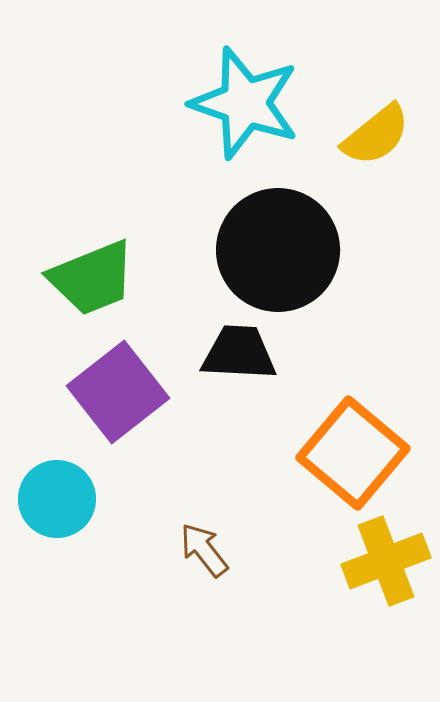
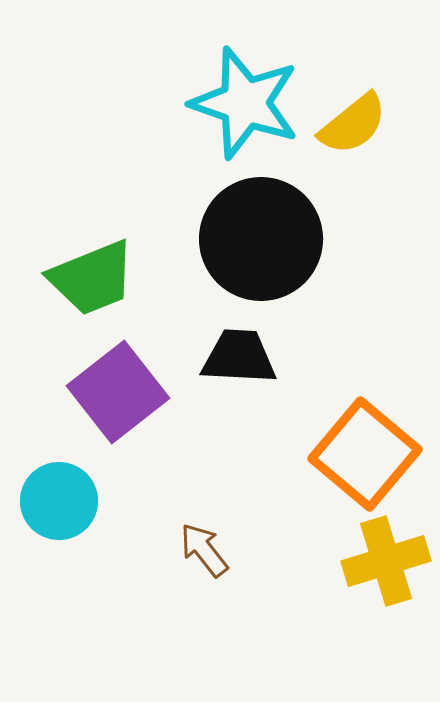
yellow semicircle: moved 23 px left, 11 px up
black circle: moved 17 px left, 11 px up
black trapezoid: moved 4 px down
orange square: moved 12 px right, 1 px down
cyan circle: moved 2 px right, 2 px down
yellow cross: rotated 4 degrees clockwise
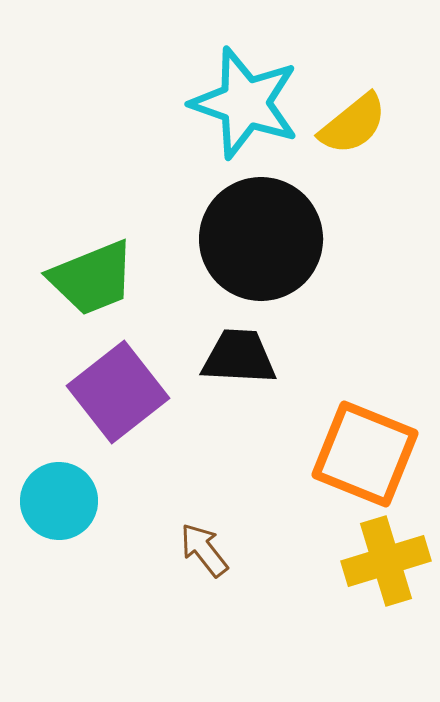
orange square: rotated 18 degrees counterclockwise
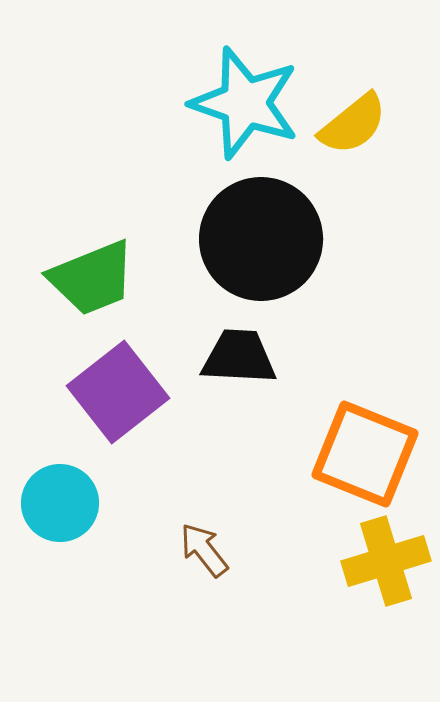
cyan circle: moved 1 px right, 2 px down
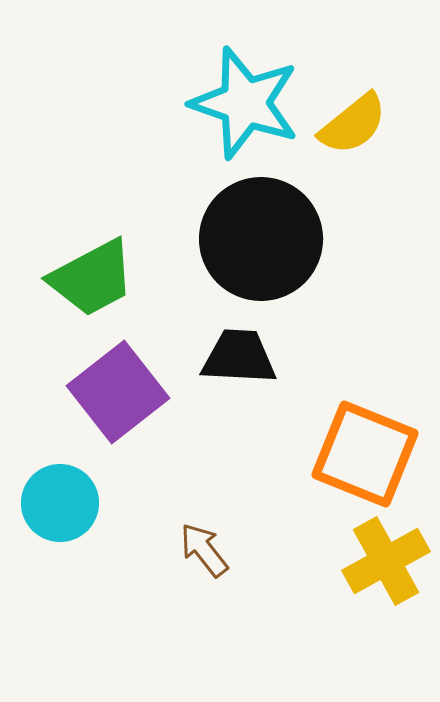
green trapezoid: rotated 6 degrees counterclockwise
yellow cross: rotated 12 degrees counterclockwise
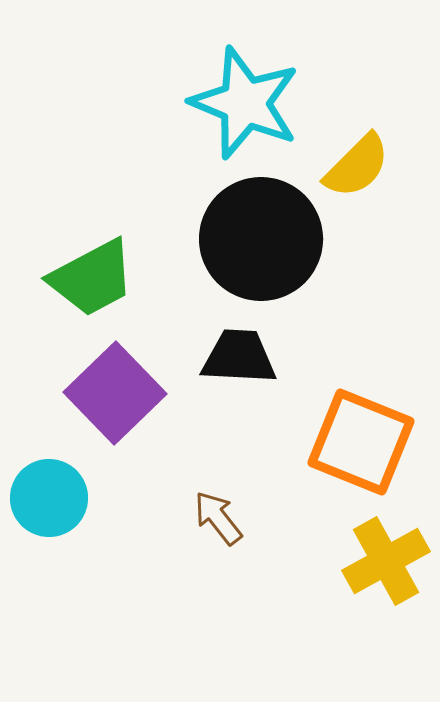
cyan star: rotated 3 degrees clockwise
yellow semicircle: moved 4 px right, 42 px down; rotated 6 degrees counterclockwise
purple square: moved 3 px left, 1 px down; rotated 6 degrees counterclockwise
orange square: moved 4 px left, 12 px up
cyan circle: moved 11 px left, 5 px up
brown arrow: moved 14 px right, 32 px up
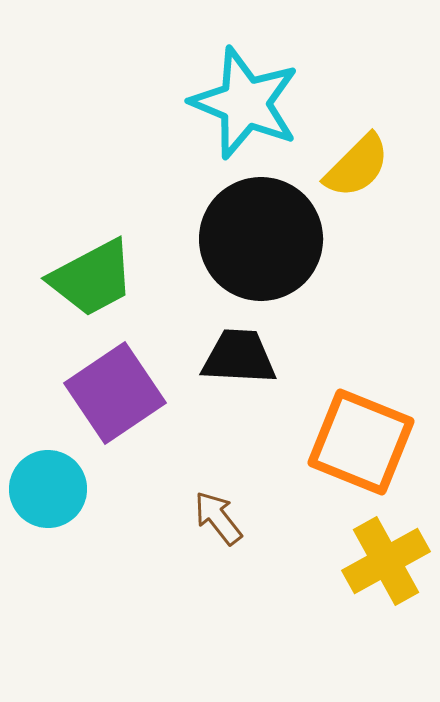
purple square: rotated 10 degrees clockwise
cyan circle: moved 1 px left, 9 px up
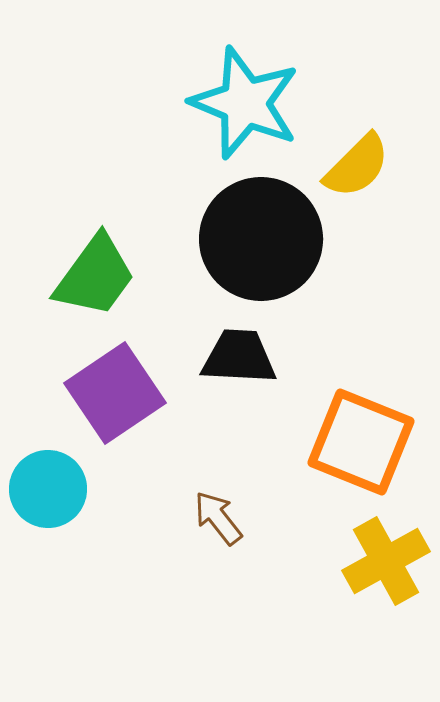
green trapezoid: moved 3 px right, 2 px up; rotated 26 degrees counterclockwise
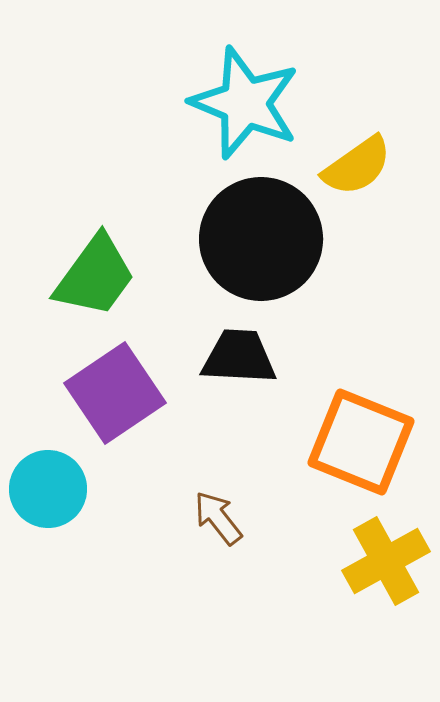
yellow semicircle: rotated 10 degrees clockwise
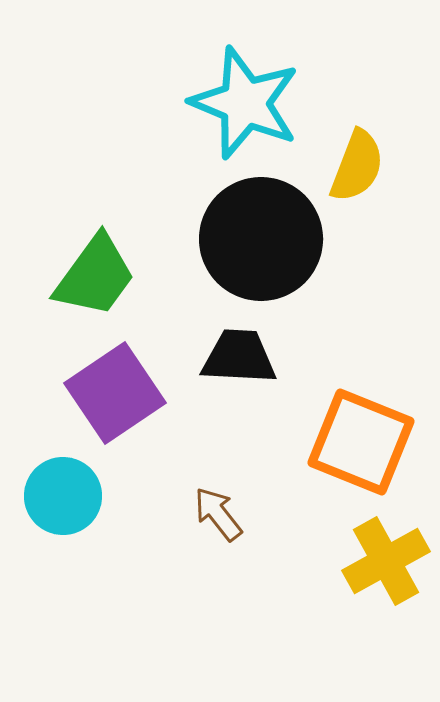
yellow semicircle: rotated 34 degrees counterclockwise
cyan circle: moved 15 px right, 7 px down
brown arrow: moved 4 px up
